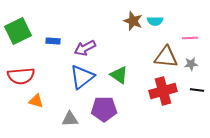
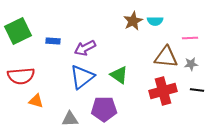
brown star: rotated 24 degrees clockwise
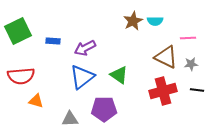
pink line: moved 2 px left
brown triangle: rotated 20 degrees clockwise
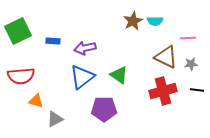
purple arrow: rotated 15 degrees clockwise
gray triangle: moved 15 px left; rotated 24 degrees counterclockwise
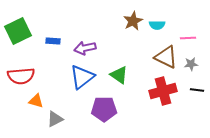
cyan semicircle: moved 2 px right, 4 px down
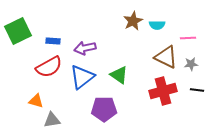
red semicircle: moved 28 px right, 9 px up; rotated 24 degrees counterclockwise
gray triangle: moved 3 px left, 1 px down; rotated 18 degrees clockwise
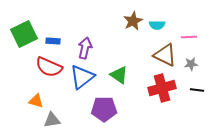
green square: moved 6 px right, 3 px down
pink line: moved 1 px right, 1 px up
purple arrow: rotated 115 degrees clockwise
brown triangle: moved 1 px left, 2 px up
red semicircle: rotated 52 degrees clockwise
red cross: moved 1 px left, 3 px up
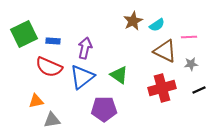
cyan semicircle: rotated 35 degrees counterclockwise
brown triangle: moved 4 px up
black line: moved 2 px right; rotated 32 degrees counterclockwise
orange triangle: rotated 28 degrees counterclockwise
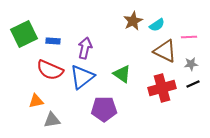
red semicircle: moved 1 px right, 3 px down
green triangle: moved 3 px right, 1 px up
black line: moved 6 px left, 6 px up
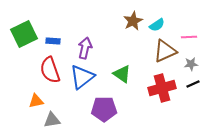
brown triangle: rotated 50 degrees counterclockwise
red semicircle: rotated 48 degrees clockwise
